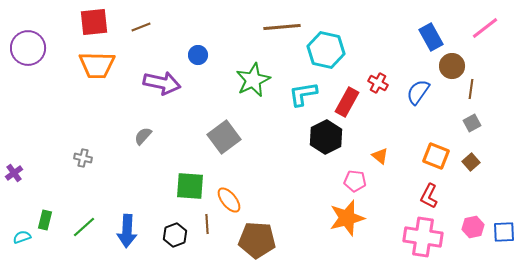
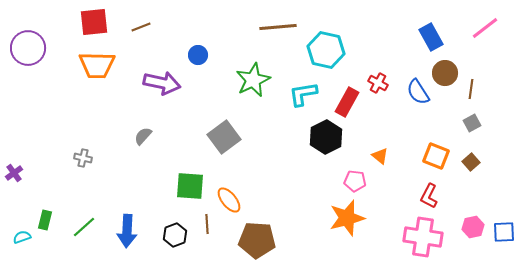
brown line at (282, 27): moved 4 px left
brown circle at (452, 66): moved 7 px left, 7 px down
blue semicircle at (418, 92): rotated 68 degrees counterclockwise
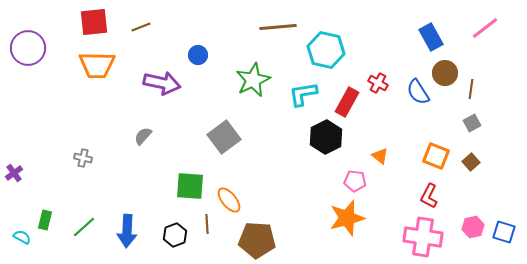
blue square at (504, 232): rotated 20 degrees clockwise
cyan semicircle at (22, 237): rotated 48 degrees clockwise
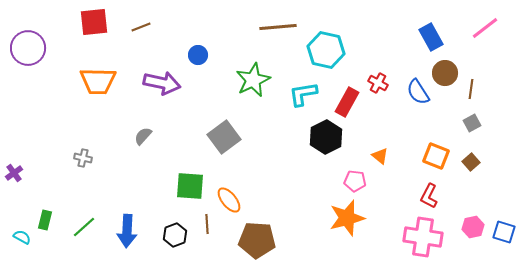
orange trapezoid at (97, 65): moved 1 px right, 16 px down
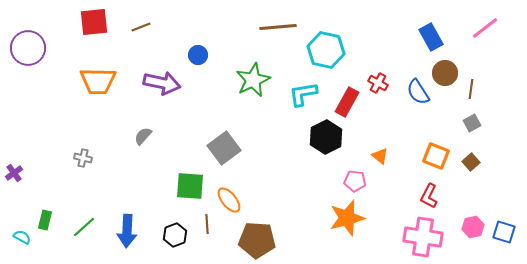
gray square at (224, 137): moved 11 px down
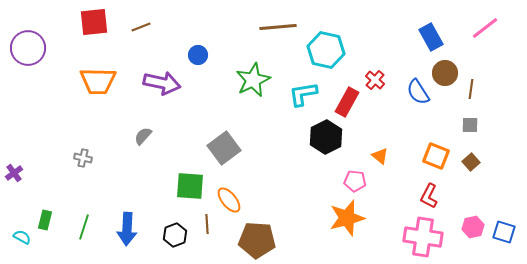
red cross at (378, 83): moved 3 px left, 3 px up; rotated 12 degrees clockwise
gray square at (472, 123): moved 2 px left, 2 px down; rotated 30 degrees clockwise
green line at (84, 227): rotated 30 degrees counterclockwise
blue arrow at (127, 231): moved 2 px up
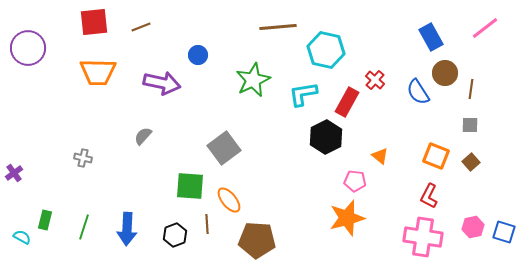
orange trapezoid at (98, 81): moved 9 px up
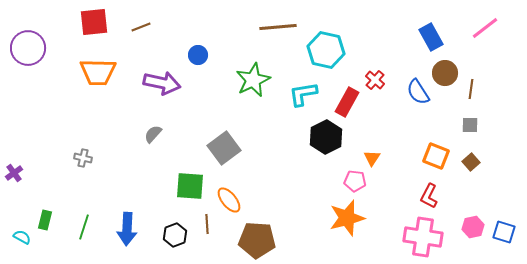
gray semicircle at (143, 136): moved 10 px right, 2 px up
orange triangle at (380, 156): moved 8 px left, 2 px down; rotated 24 degrees clockwise
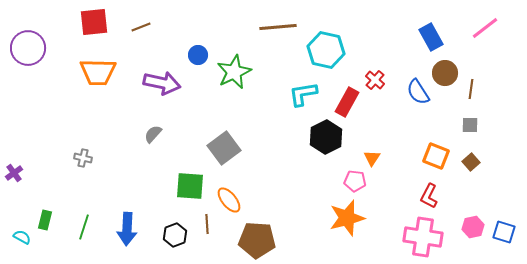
green star at (253, 80): moved 19 px left, 8 px up
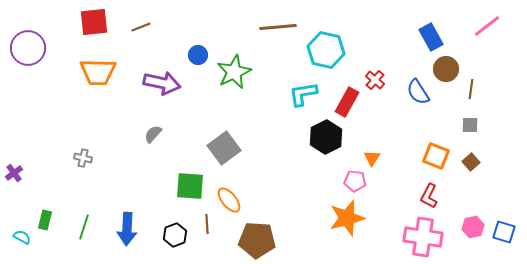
pink line at (485, 28): moved 2 px right, 2 px up
brown circle at (445, 73): moved 1 px right, 4 px up
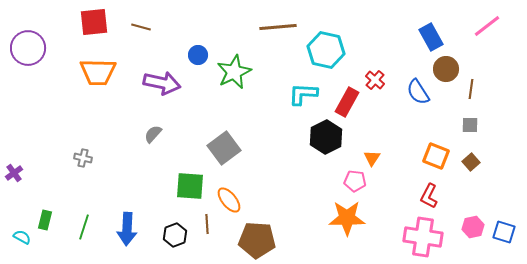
brown line at (141, 27): rotated 36 degrees clockwise
cyan L-shape at (303, 94): rotated 12 degrees clockwise
orange star at (347, 218): rotated 15 degrees clockwise
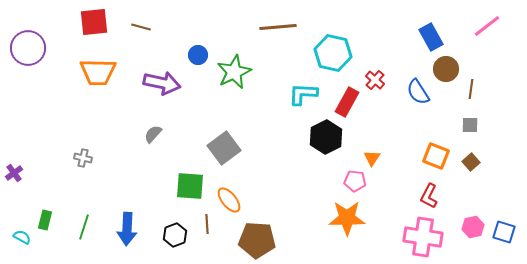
cyan hexagon at (326, 50): moved 7 px right, 3 px down
